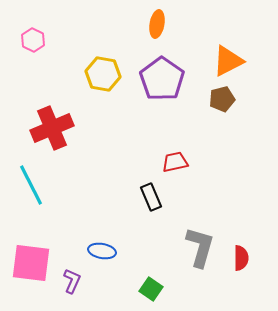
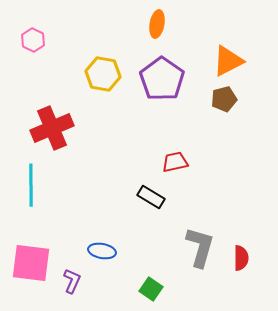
brown pentagon: moved 2 px right
cyan line: rotated 27 degrees clockwise
black rectangle: rotated 36 degrees counterclockwise
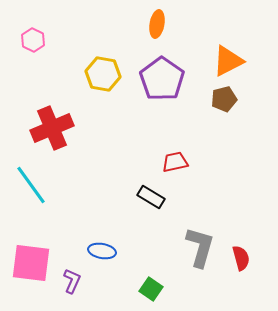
cyan line: rotated 36 degrees counterclockwise
red semicircle: rotated 15 degrees counterclockwise
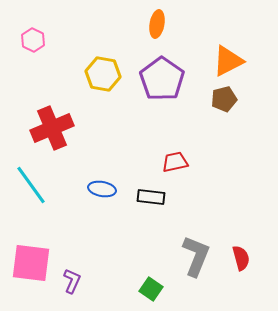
black rectangle: rotated 24 degrees counterclockwise
gray L-shape: moved 4 px left, 9 px down; rotated 6 degrees clockwise
blue ellipse: moved 62 px up
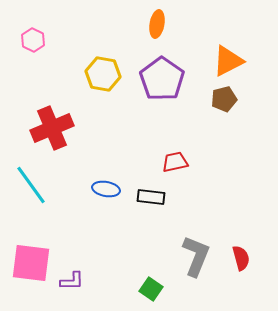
blue ellipse: moved 4 px right
purple L-shape: rotated 65 degrees clockwise
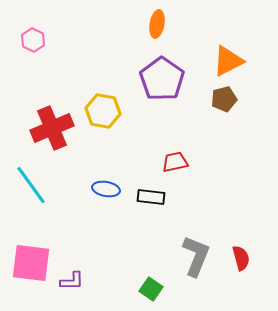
yellow hexagon: moved 37 px down
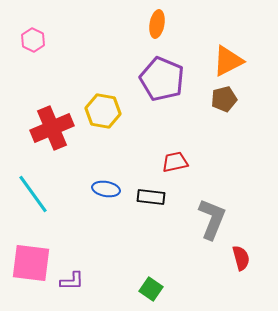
purple pentagon: rotated 12 degrees counterclockwise
cyan line: moved 2 px right, 9 px down
gray L-shape: moved 16 px right, 37 px up
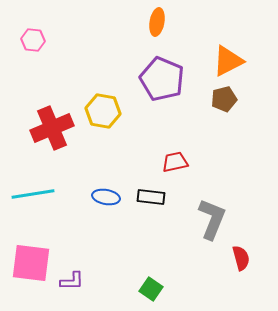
orange ellipse: moved 2 px up
pink hexagon: rotated 20 degrees counterclockwise
blue ellipse: moved 8 px down
cyan line: rotated 63 degrees counterclockwise
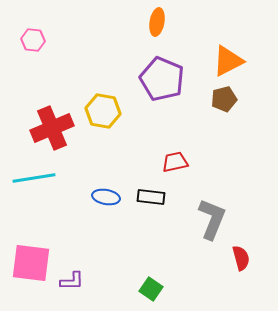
cyan line: moved 1 px right, 16 px up
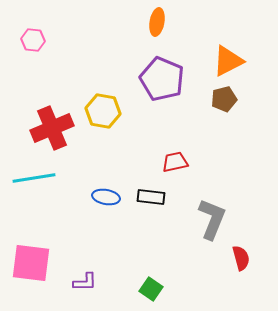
purple L-shape: moved 13 px right, 1 px down
